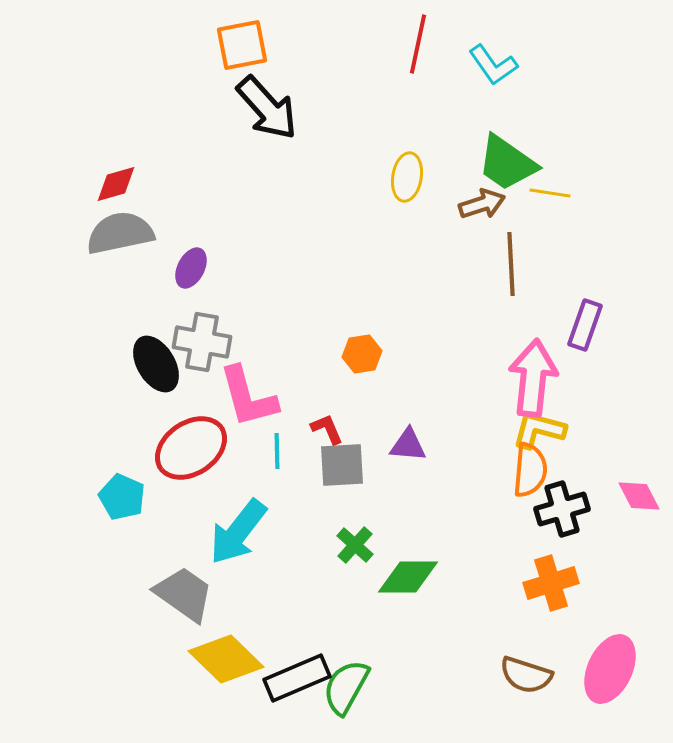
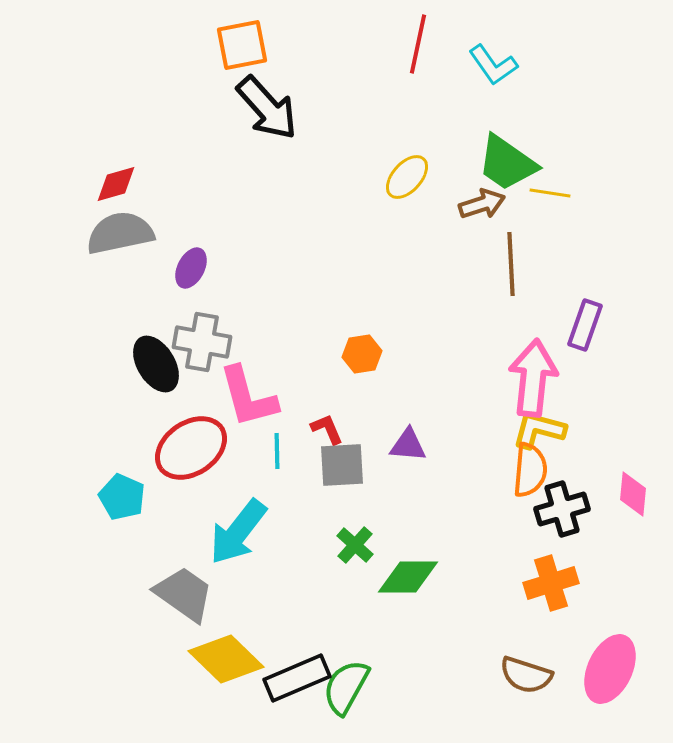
yellow ellipse: rotated 33 degrees clockwise
pink diamond: moved 6 px left, 2 px up; rotated 33 degrees clockwise
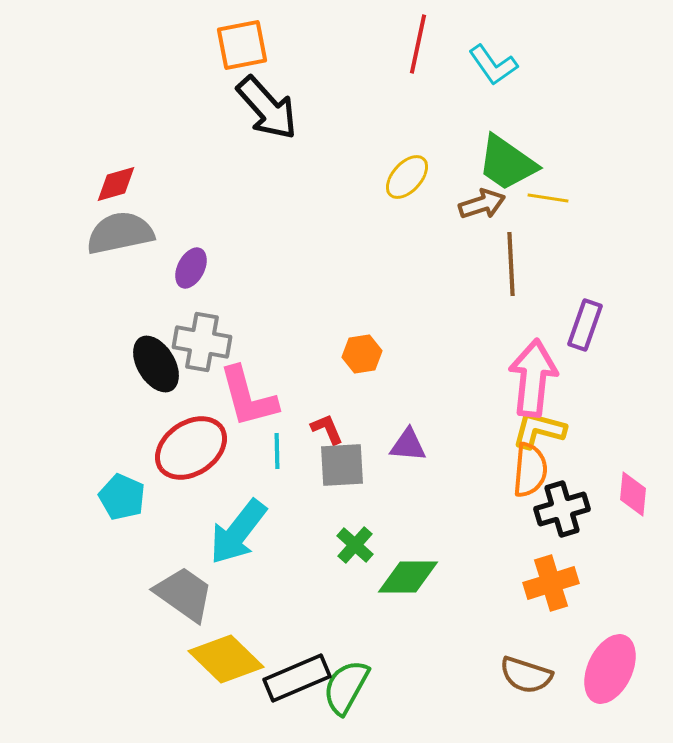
yellow line: moved 2 px left, 5 px down
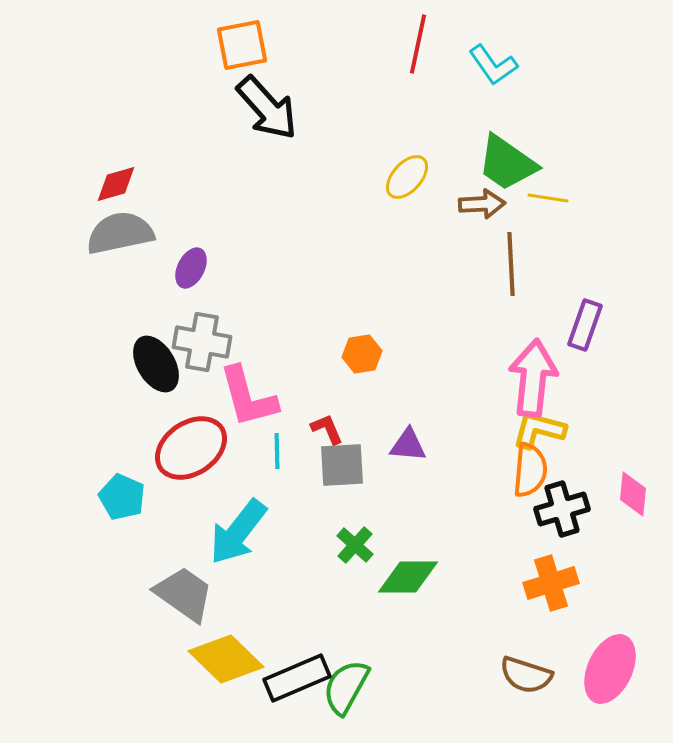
brown arrow: rotated 15 degrees clockwise
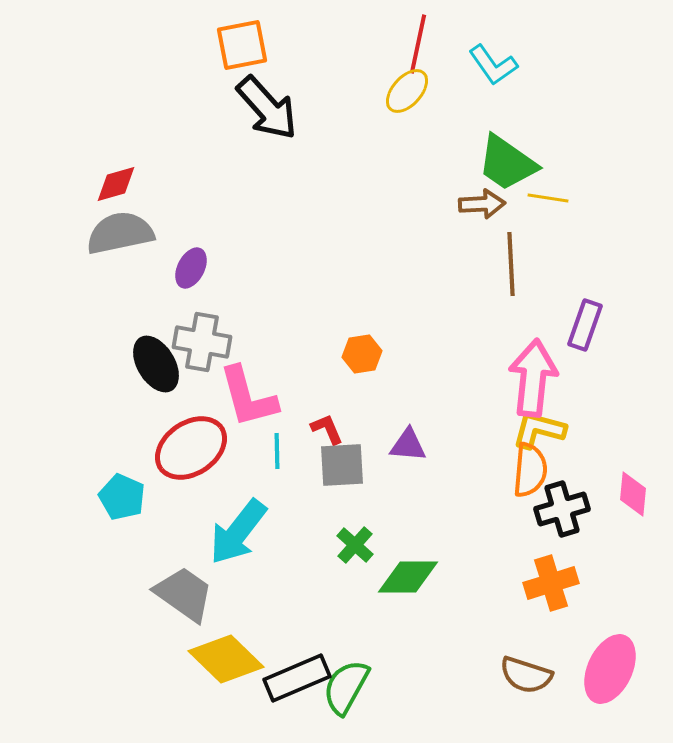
yellow ellipse: moved 86 px up
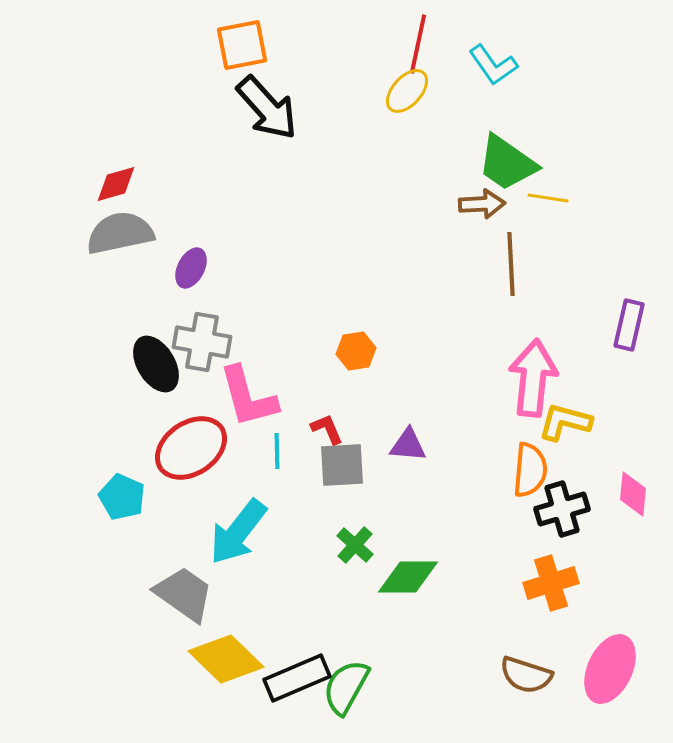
purple rectangle: moved 44 px right; rotated 6 degrees counterclockwise
orange hexagon: moved 6 px left, 3 px up
yellow L-shape: moved 26 px right, 8 px up
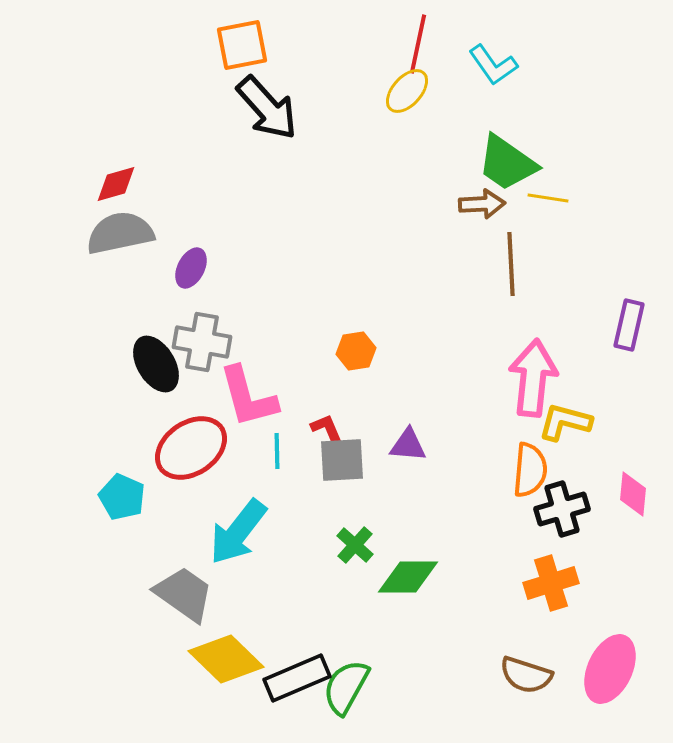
gray square: moved 5 px up
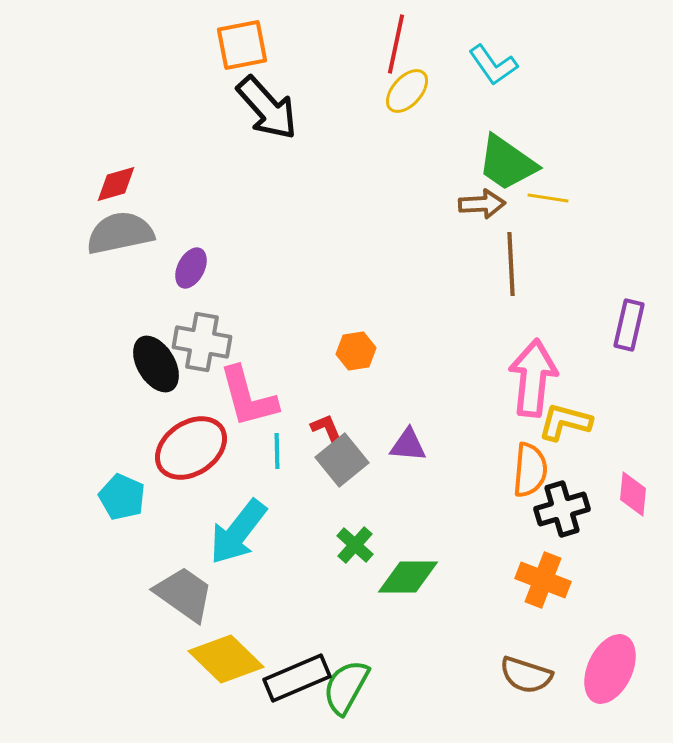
red line: moved 22 px left
gray square: rotated 36 degrees counterclockwise
orange cross: moved 8 px left, 3 px up; rotated 38 degrees clockwise
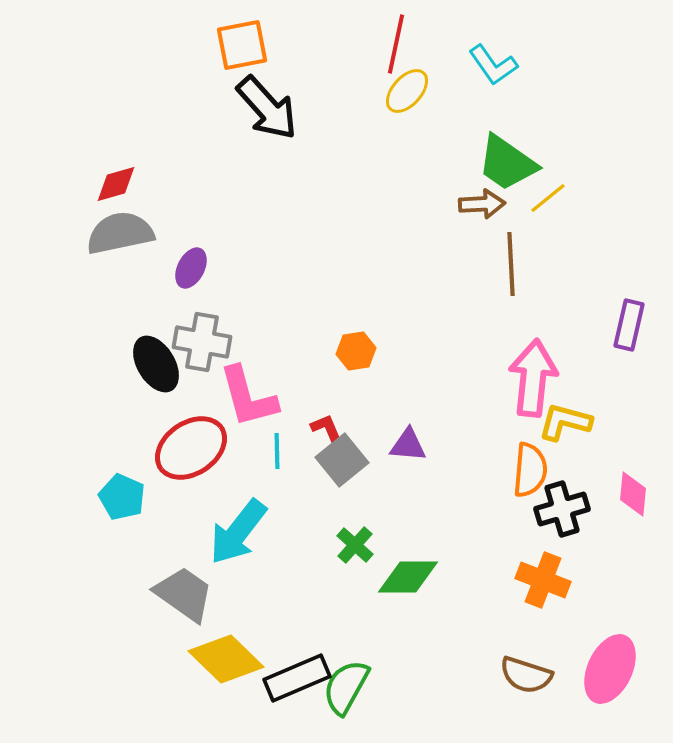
yellow line: rotated 48 degrees counterclockwise
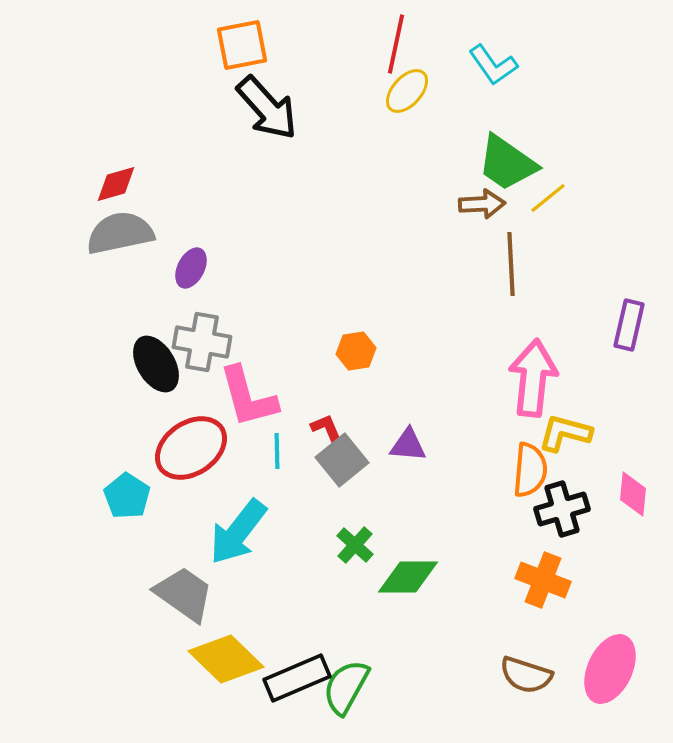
yellow L-shape: moved 11 px down
cyan pentagon: moved 5 px right, 1 px up; rotated 9 degrees clockwise
